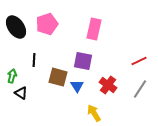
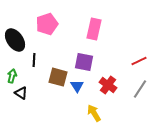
black ellipse: moved 1 px left, 13 px down
purple square: moved 1 px right, 1 px down
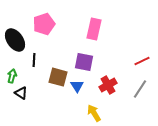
pink pentagon: moved 3 px left
red line: moved 3 px right
red cross: rotated 24 degrees clockwise
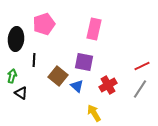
black ellipse: moved 1 px right, 1 px up; rotated 40 degrees clockwise
red line: moved 5 px down
brown square: moved 1 px up; rotated 24 degrees clockwise
blue triangle: rotated 16 degrees counterclockwise
